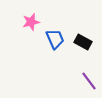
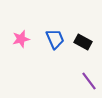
pink star: moved 10 px left, 17 px down
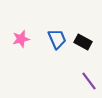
blue trapezoid: moved 2 px right
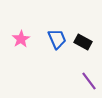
pink star: rotated 18 degrees counterclockwise
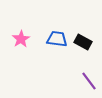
blue trapezoid: rotated 60 degrees counterclockwise
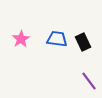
black rectangle: rotated 36 degrees clockwise
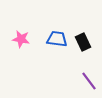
pink star: rotated 30 degrees counterclockwise
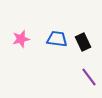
pink star: rotated 24 degrees counterclockwise
purple line: moved 4 px up
